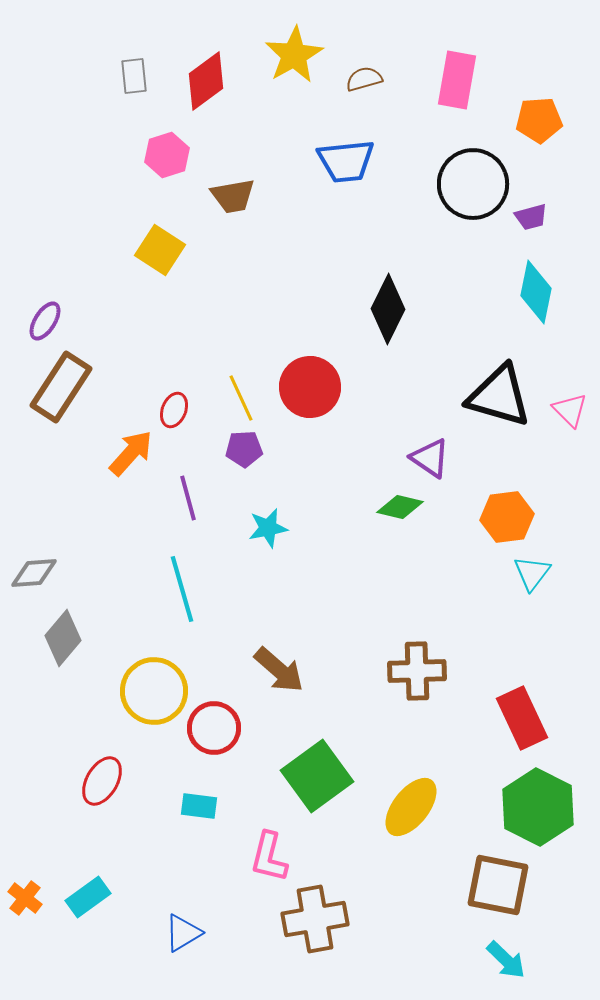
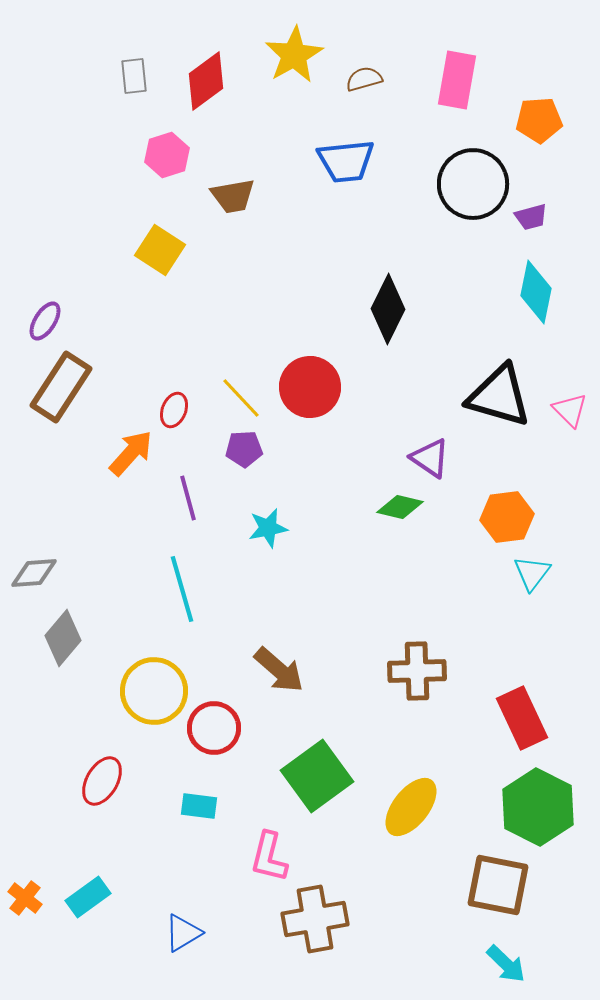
yellow line at (241, 398): rotated 18 degrees counterclockwise
cyan arrow at (506, 960): moved 4 px down
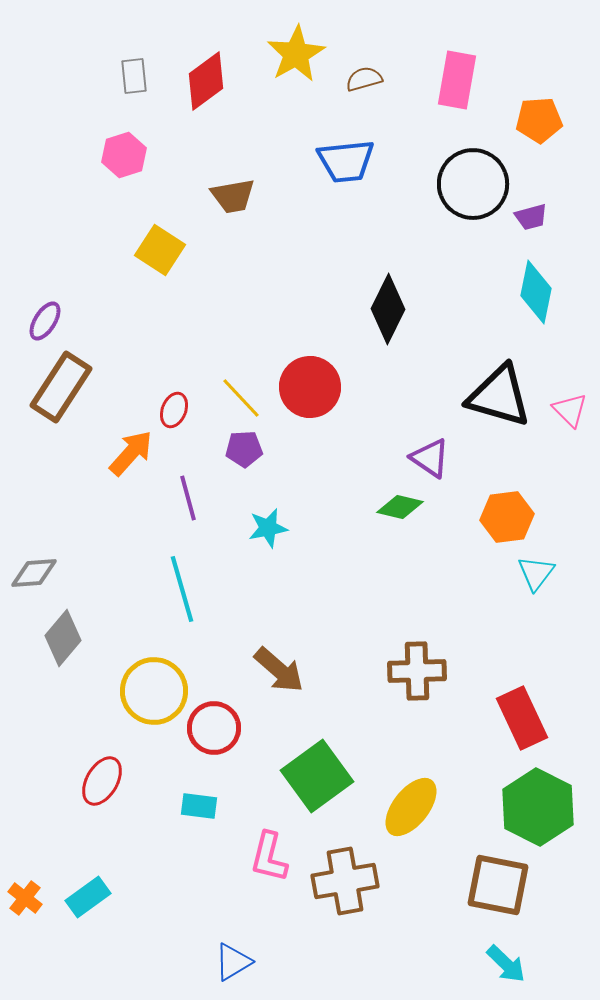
yellow star at (294, 55): moved 2 px right, 1 px up
pink hexagon at (167, 155): moved 43 px left
cyan triangle at (532, 573): moved 4 px right
brown cross at (315, 919): moved 30 px right, 38 px up
blue triangle at (183, 933): moved 50 px right, 29 px down
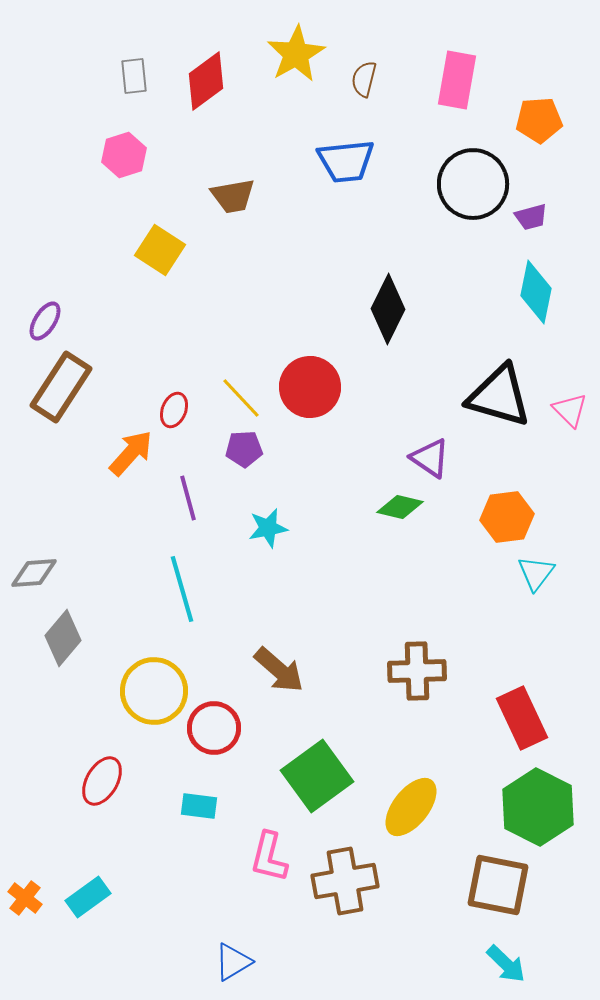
brown semicircle at (364, 79): rotated 60 degrees counterclockwise
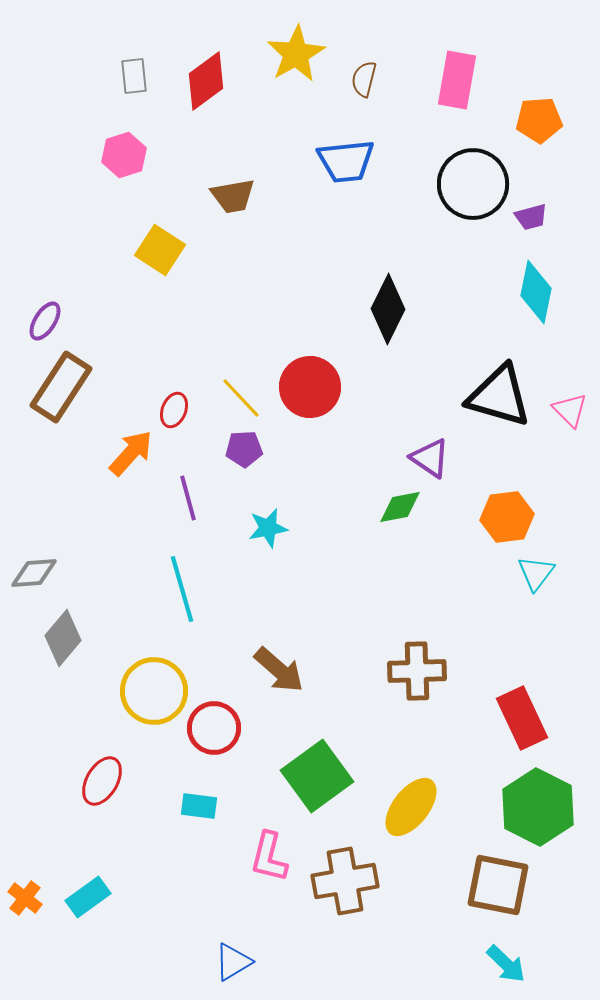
green diamond at (400, 507): rotated 24 degrees counterclockwise
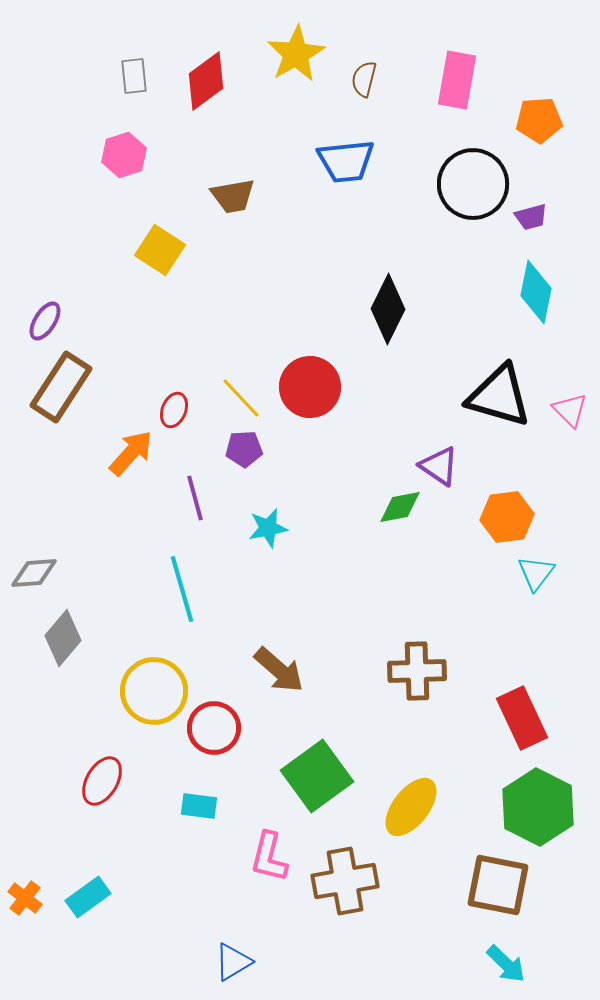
purple triangle at (430, 458): moved 9 px right, 8 px down
purple line at (188, 498): moved 7 px right
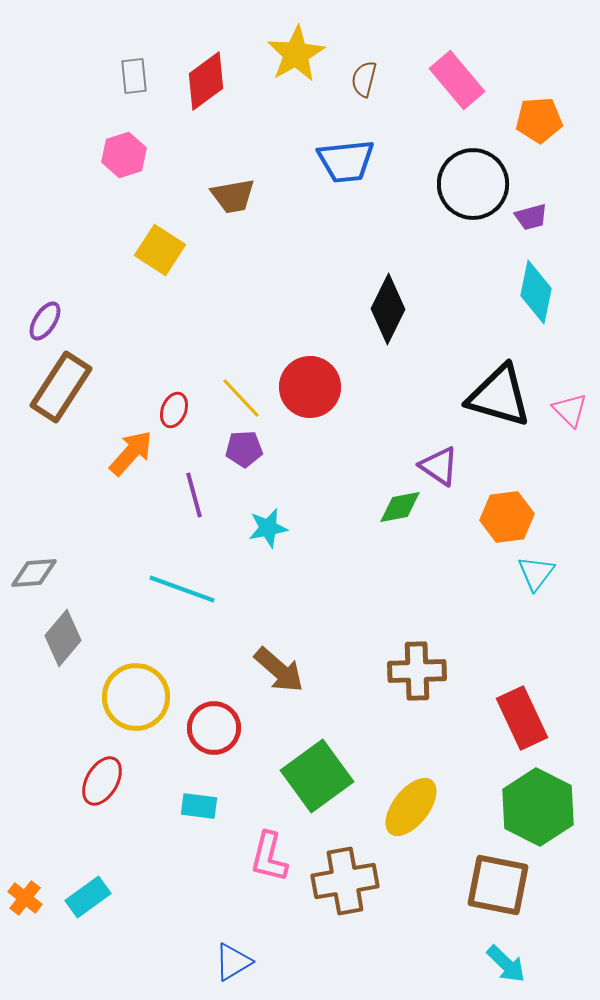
pink rectangle at (457, 80): rotated 50 degrees counterclockwise
purple line at (195, 498): moved 1 px left, 3 px up
cyan line at (182, 589): rotated 54 degrees counterclockwise
yellow circle at (154, 691): moved 18 px left, 6 px down
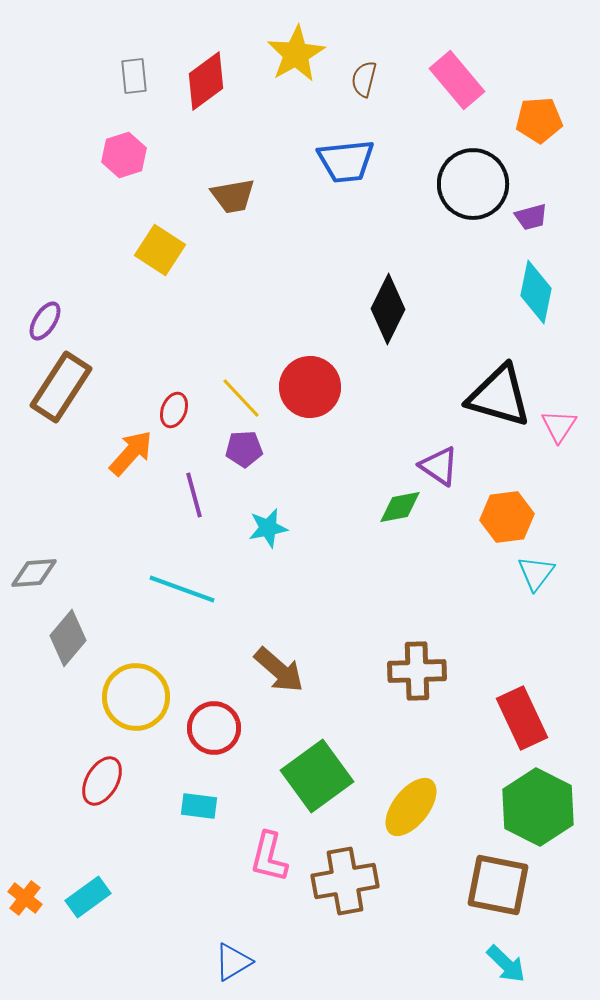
pink triangle at (570, 410): moved 11 px left, 16 px down; rotated 18 degrees clockwise
gray diamond at (63, 638): moved 5 px right
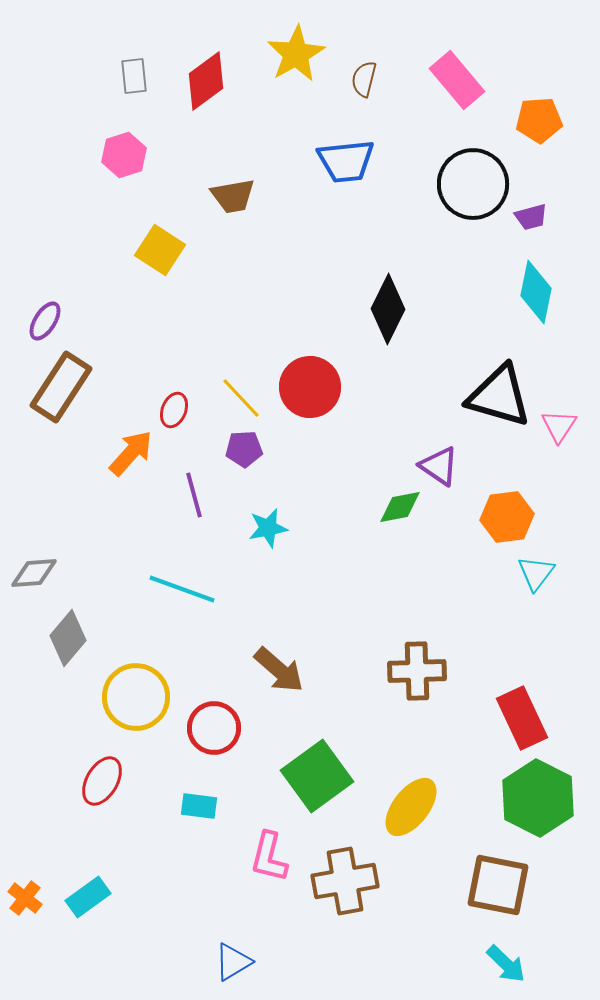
green hexagon at (538, 807): moved 9 px up
